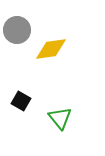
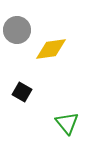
black square: moved 1 px right, 9 px up
green triangle: moved 7 px right, 5 px down
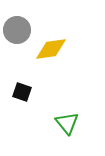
black square: rotated 12 degrees counterclockwise
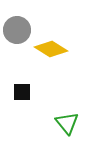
yellow diamond: rotated 40 degrees clockwise
black square: rotated 18 degrees counterclockwise
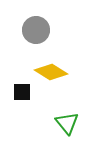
gray circle: moved 19 px right
yellow diamond: moved 23 px down
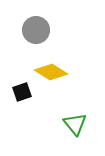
black square: rotated 18 degrees counterclockwise
green triangle: moved 8 px right, 1 px down
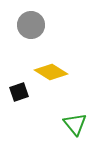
gray circle: moved 5 px left, 5 px up
black square: moved 3 px left
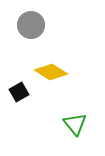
black square: rotated 12 degrees counterclockwise
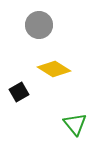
gray circle: moved 8 px right
yellow diamond: moved 3 px right, 3 px up
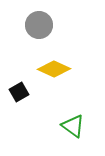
yellow diamond: rotated 8 degrees counterclockwise
green triangle: moved 2 px left, 2 px down; rotated 15 degrees counterclockwise
